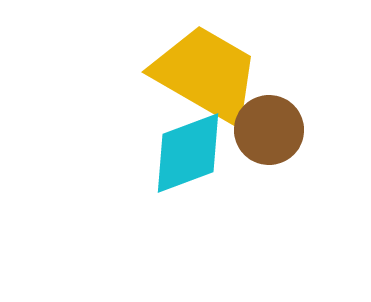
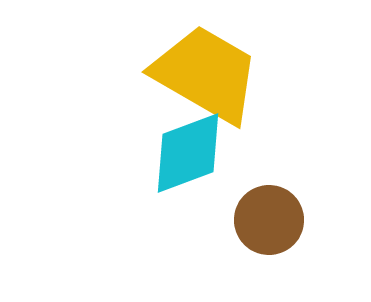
brown circle: moved 90 px down
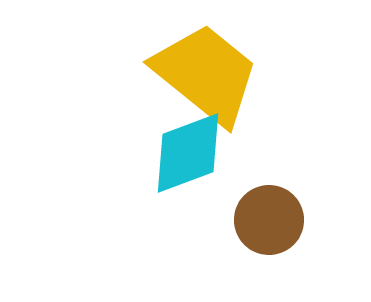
yellow trapezoid: rotated 9 degrees clockwise
